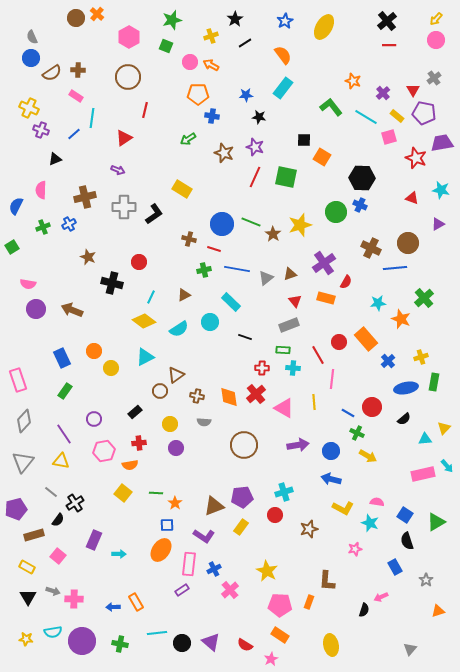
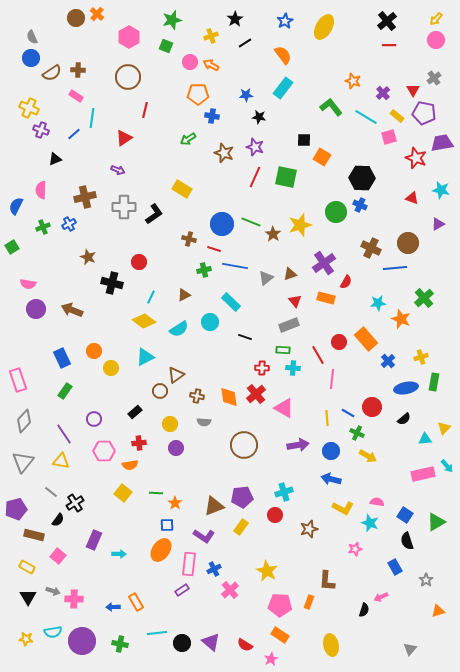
blue line at (237, 269): moved 2 px left, 3 px up
yellow line at (314, 402): moved 13 px right, 16 px down
pink hexagon at (104, 451): rotated 10 degrees clockwise
brown rectangle at (34, 535): rotated 30 degrees clockwise
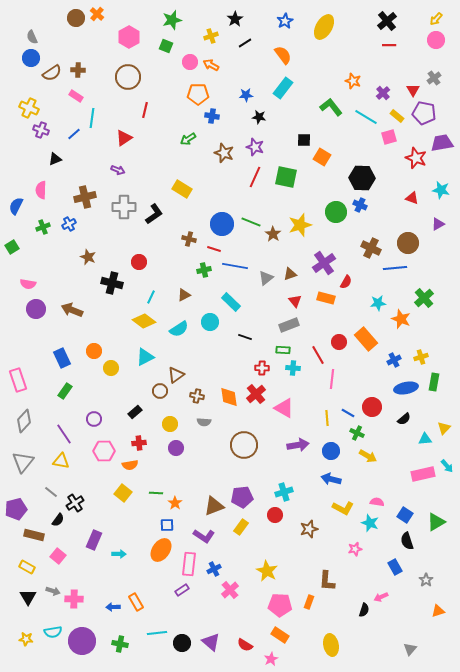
blue cross at (388, 361): moved 6 px right, 1 px up; rotated 16 degrees clockwise
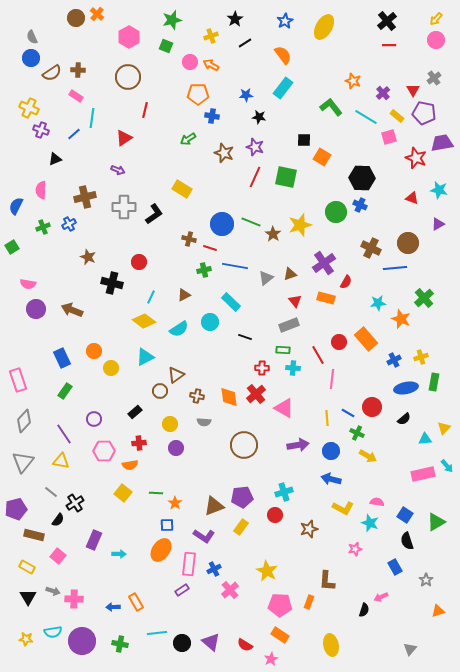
cyan star at (441, 190): moved 2 px left
red line at (214, 249): moved 4 px left, 1 px up
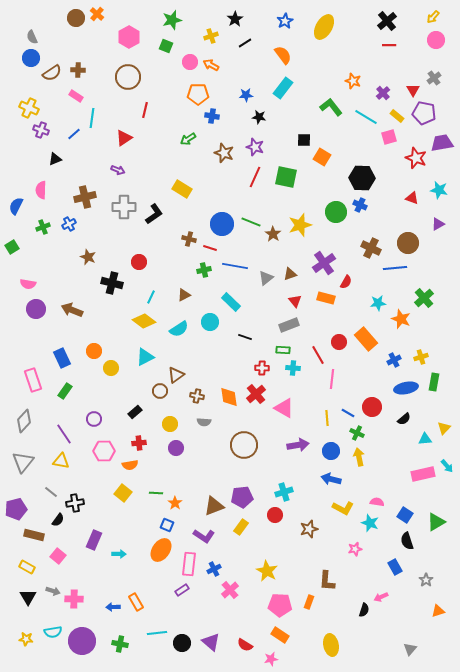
yellow arrow at (436, 19): moved 3 px left, 2 px up
pink rectangle at (18, 380): moved 15 px right
yellow arrow at (368, 456): moved 9 px left, 1 px down; rotated 132 degrees counterclockwise
black cross at (75, 503): rotated 24 degrees clockwise
blue square at (167, 525): rotated 24 degrees clockwise
pink star at (271, 659): rotated 16 degrees clockwise
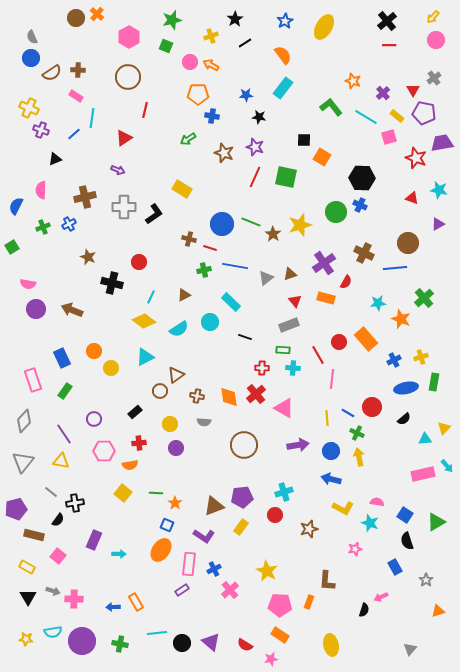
brown cross at (371, 248): moved 7 px left, 5 px down
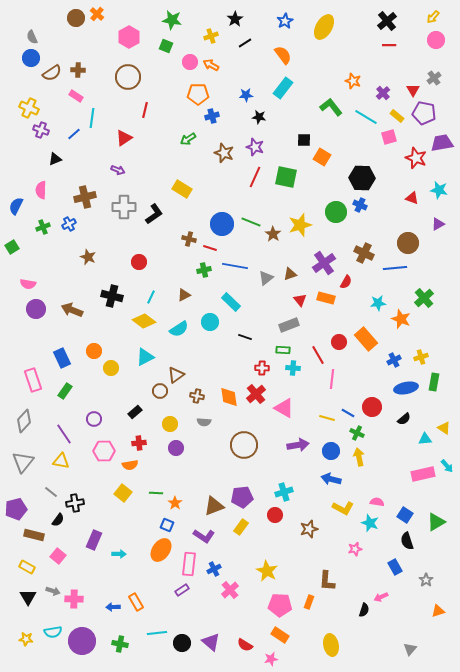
green star at (172, 20): rotated 24 degrees clockwise
blue cross at (212, 116): rotated 24 degrees counterclockwise
black cross at (112, 283): moved 13 px down
red triangle at (295, 301): moved 5 px right, 1 px up
yellow line at (327, 418): rotated 70 degrees counterclockwise
yellow triangle at (444, 428): rotated 40 degrees counterclockwise
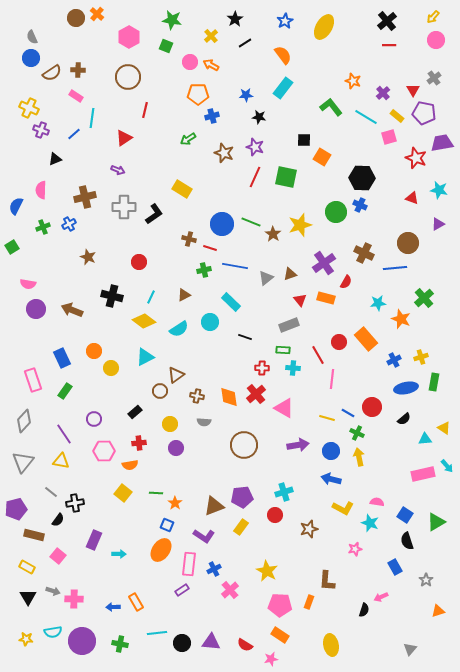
yellow cross at (211, 36): rotated 24 degrees counterclockwise
purple triangle at (211, 642): rotated 36 degrees counterclockwise
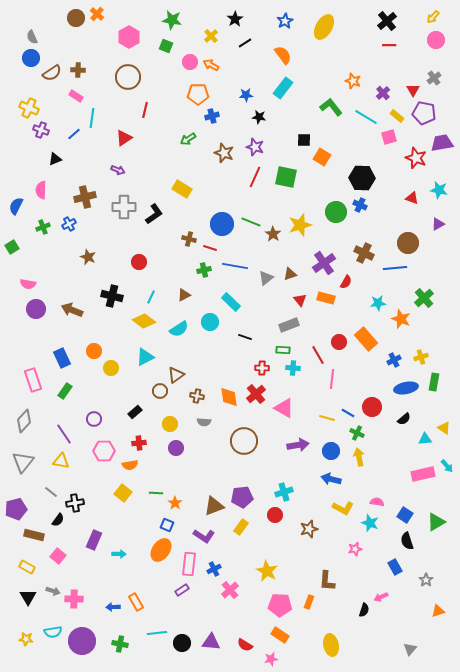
brown circle at (244, 445): moved 4 px up
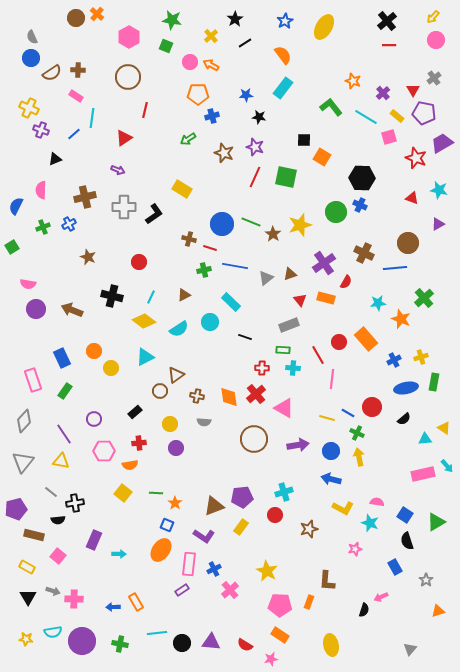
purple trapezoid at (442, 143): rotated 20 degrees counterclockwise
brown circle at (244, 441): moved 10 px right, 2 px up
black semicircle at (58, 520): rotated 48 degrees clockwise
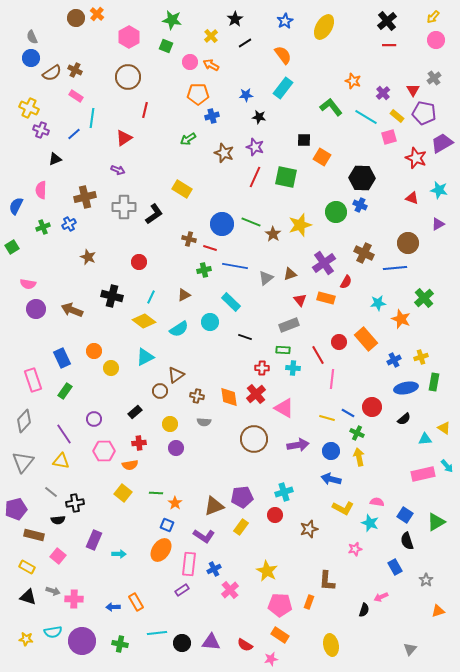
brown cross at (78, 70): moved 3 px left; rotated 24 degrees clockwise
black triangle at (28, 597): rotated 42 degrees counterclockwise
